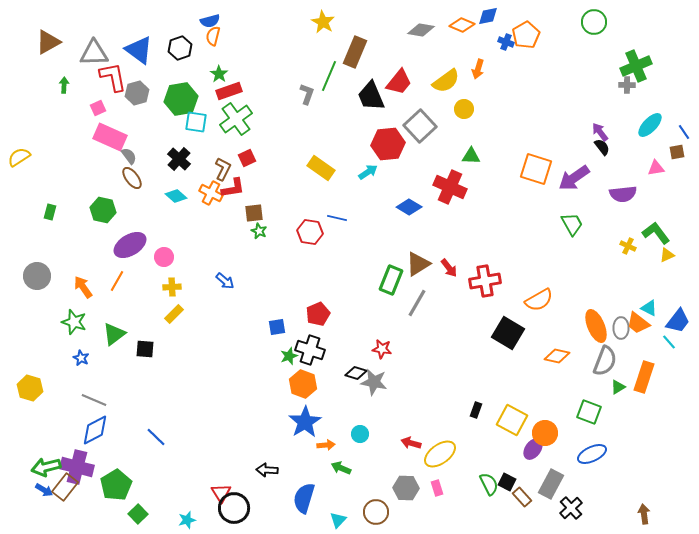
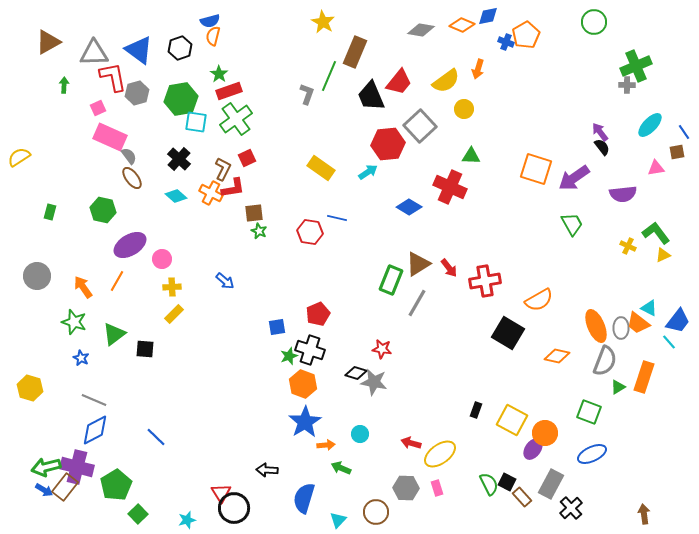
yellow triangle at (667, 255): moved 4 px left
pink circle at (164, 257): moved 2 px left, 2 px down
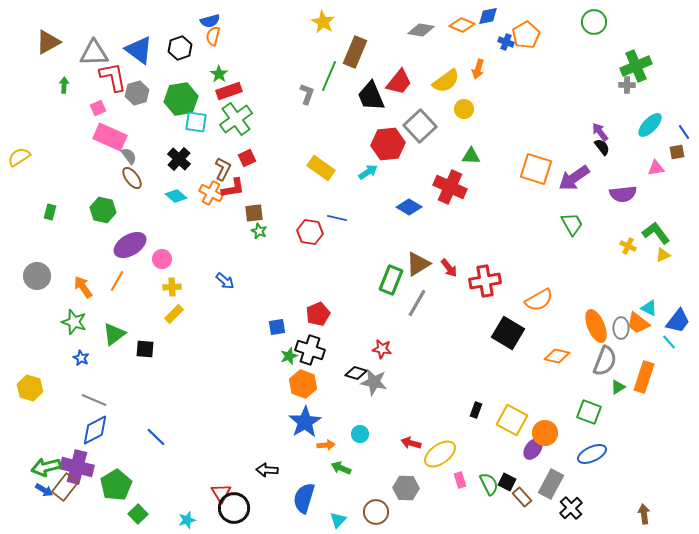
pink rectangle at (437, 488): moved 23 px right, 8 px up
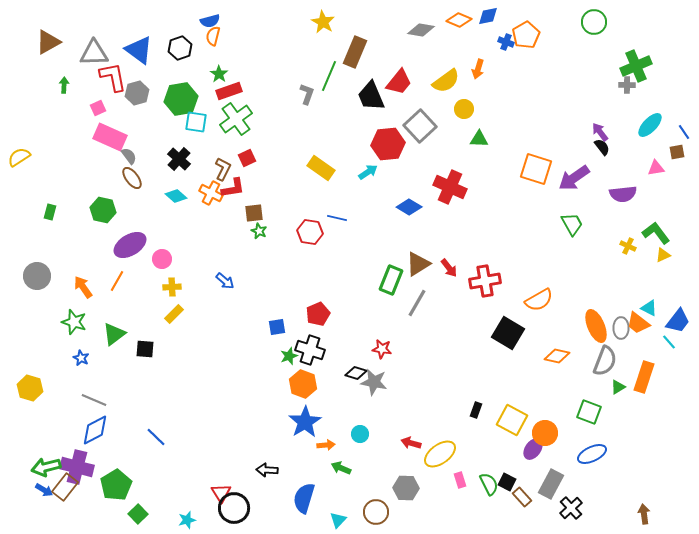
orange diamond at (462, 25): moved 3 px left, 5 px up
green triangle at (471, 156): moved 8 px right, 17 px up
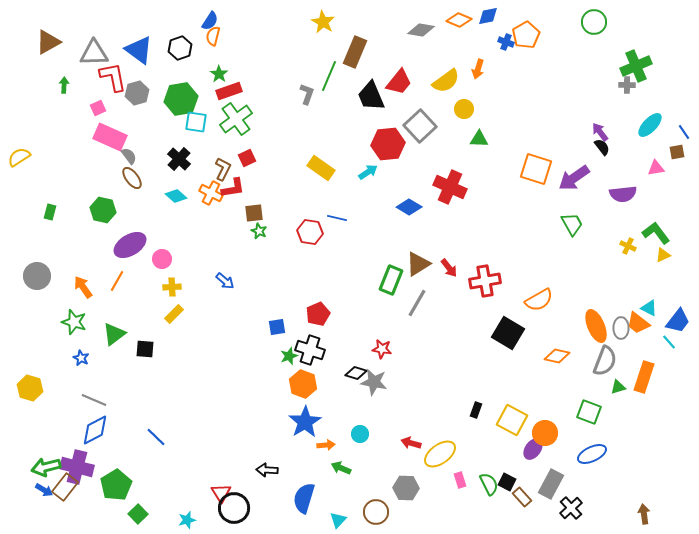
blue semicircle at (210, 21): rotated 42 degrees counterclockwise
green triangle at (618, 387): rotated 14 degrees clockwise
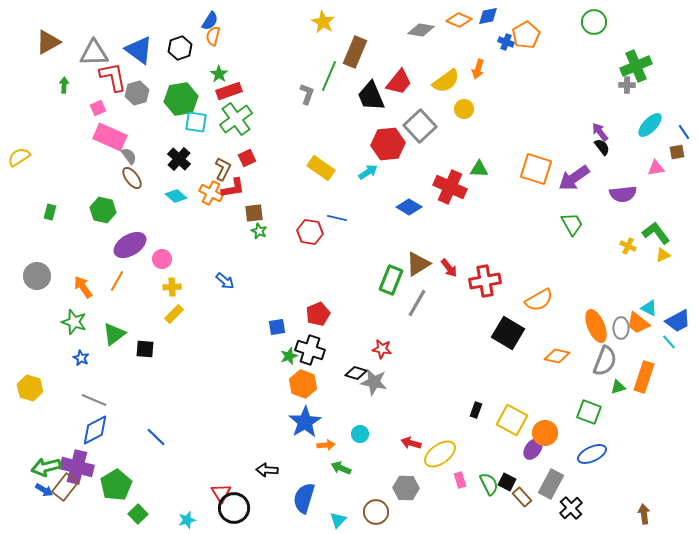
green triangle at (479, 139): moved 30 px down
blue trapezoid at (678, 321): rotated 24 degrees clockwise
